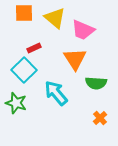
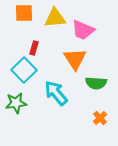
yellow triangle: rotated 45 degrees counterclockwise
red rectangle: rotated 48 degrees counterclockwise
green star: rotated 25 degrees counterclockwise
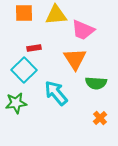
yellow triangle: moved 1 px right, 3 px up
red rectangle: rotated 64 degrees clockwise
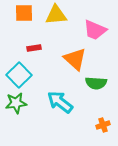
pink trapezoid: moved 12 px right
orange triangle: rotated 15 degrees counterclockwise
cyan square: moved 5 px left, 5 px down
cyan arrow: moved 4 px right, 9 px down; rotated 12 degrees counterclockwise
orange cross: moved 3 px right, 7 px down; rotated 24 degrees clockwise
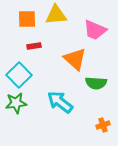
orange square: moved 3 px right, 6 px down
red rectangle: moved 2 px up
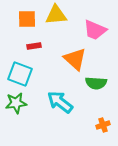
cyan square: moved 1 px right, 1 px up; rotated 25 degrees counterclockwise
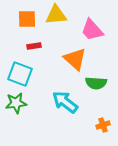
pink trapezoid: moved 3 px left; rotated 25 degrees clockwise
cyan arrow: moved 5 px right
